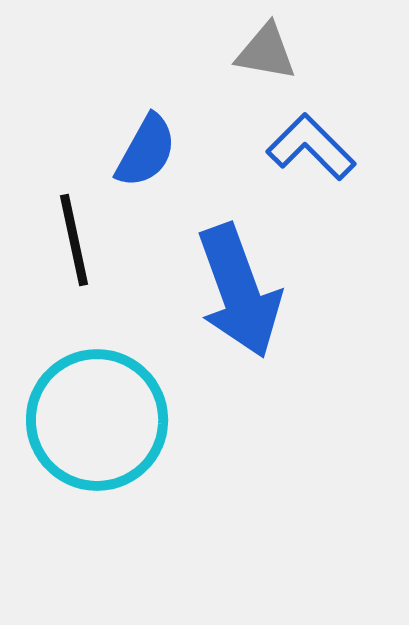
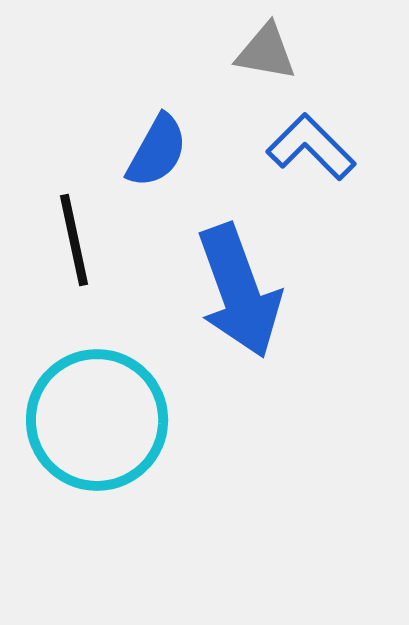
blue semicircle: moved 11 px right
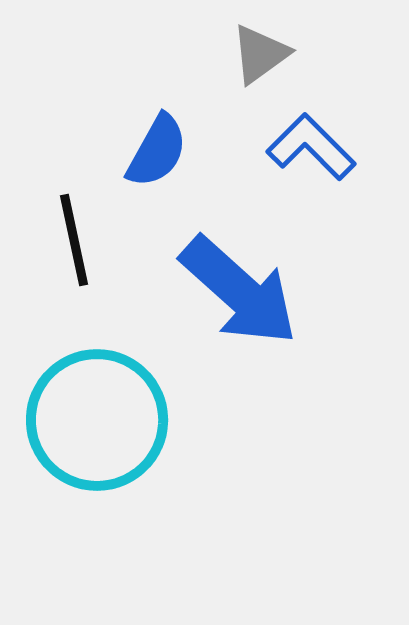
gray triangle: moved 6 px left, 2 px down; rotated 46 degrees counterclockwise
blue arrow: rotated 28 degrees counterclockwise
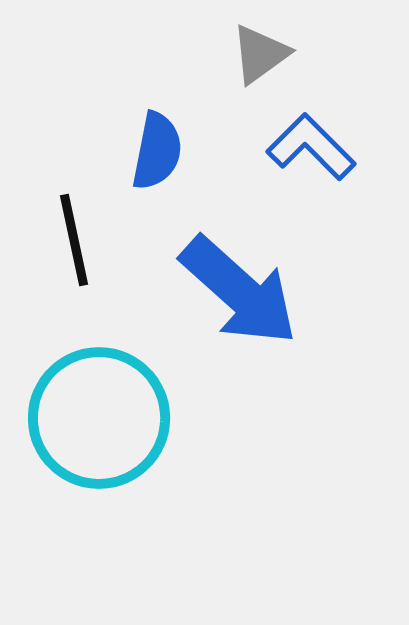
blue semicircle: rotated 18 degrees counterclockwise
cyan circle: moved 2 px right, 2 px up
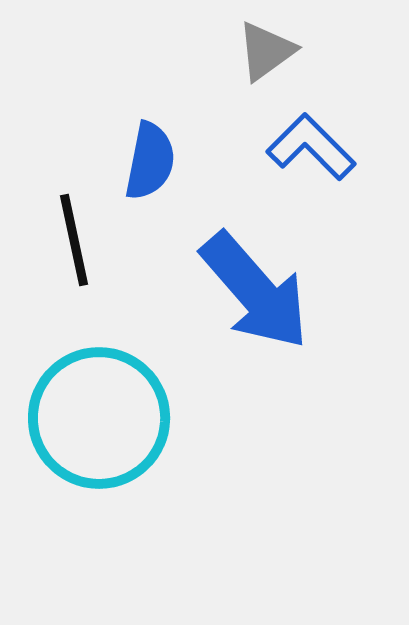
gray triangle: moved 6 px right, 3 px up
blue semicircle: moved 7 px left, 10 px down
blue arrow: moved 16 px right; rotated 7 degrees clockwise
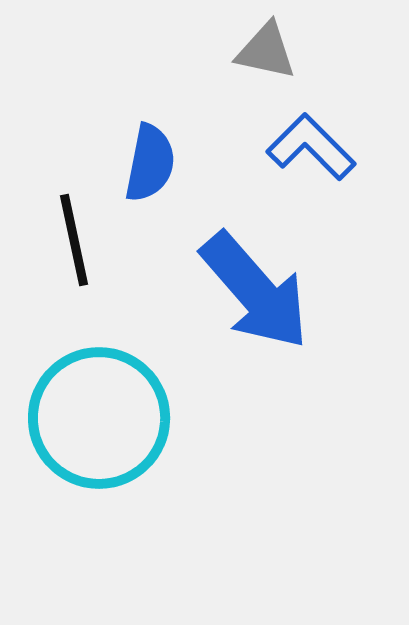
gray triangle: rotated 48 degrees clockwise
blue semicircle: moved 2 px down
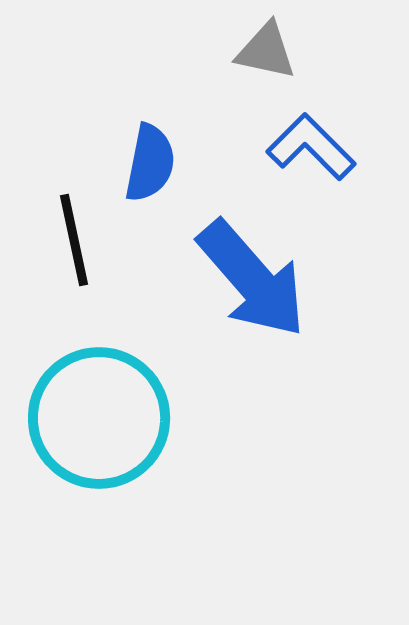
blue arrow: moved 3 px left, 12 px up
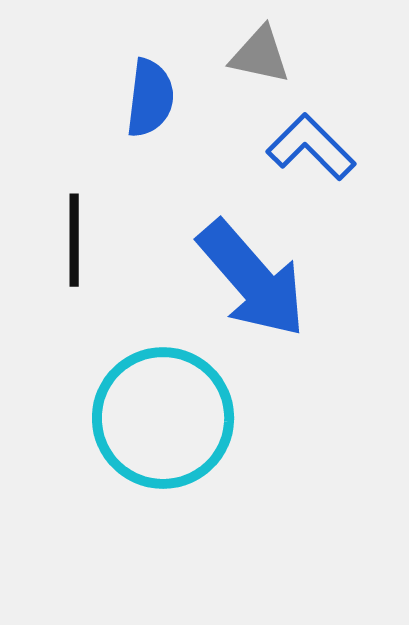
gray triangle: moved 6 px left, 4 px down
blue semicircle: moved 65 px up; rotated 4 degrees counterclockwise
black line: rotated 12 degrees clockwise
cyan circle: moved 64 px right
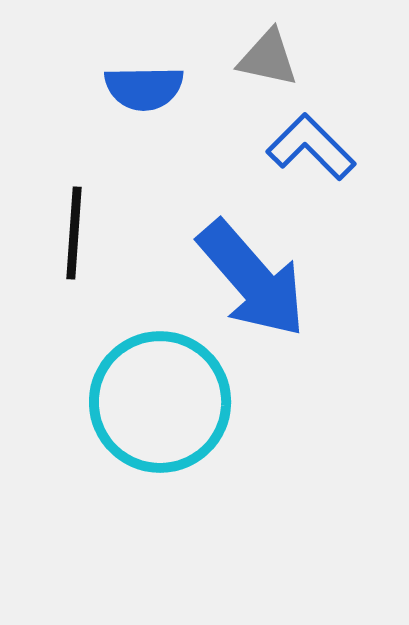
gray triangle: moved 8 px right, 3 px down
blue semicircle: moved 6 px left, 10 px up; rotated 82 degrees clockwise
black line: moved 7 px up; rotated 4 degrees clockwise
cyan circle: moved 3 px left, 16 px up
